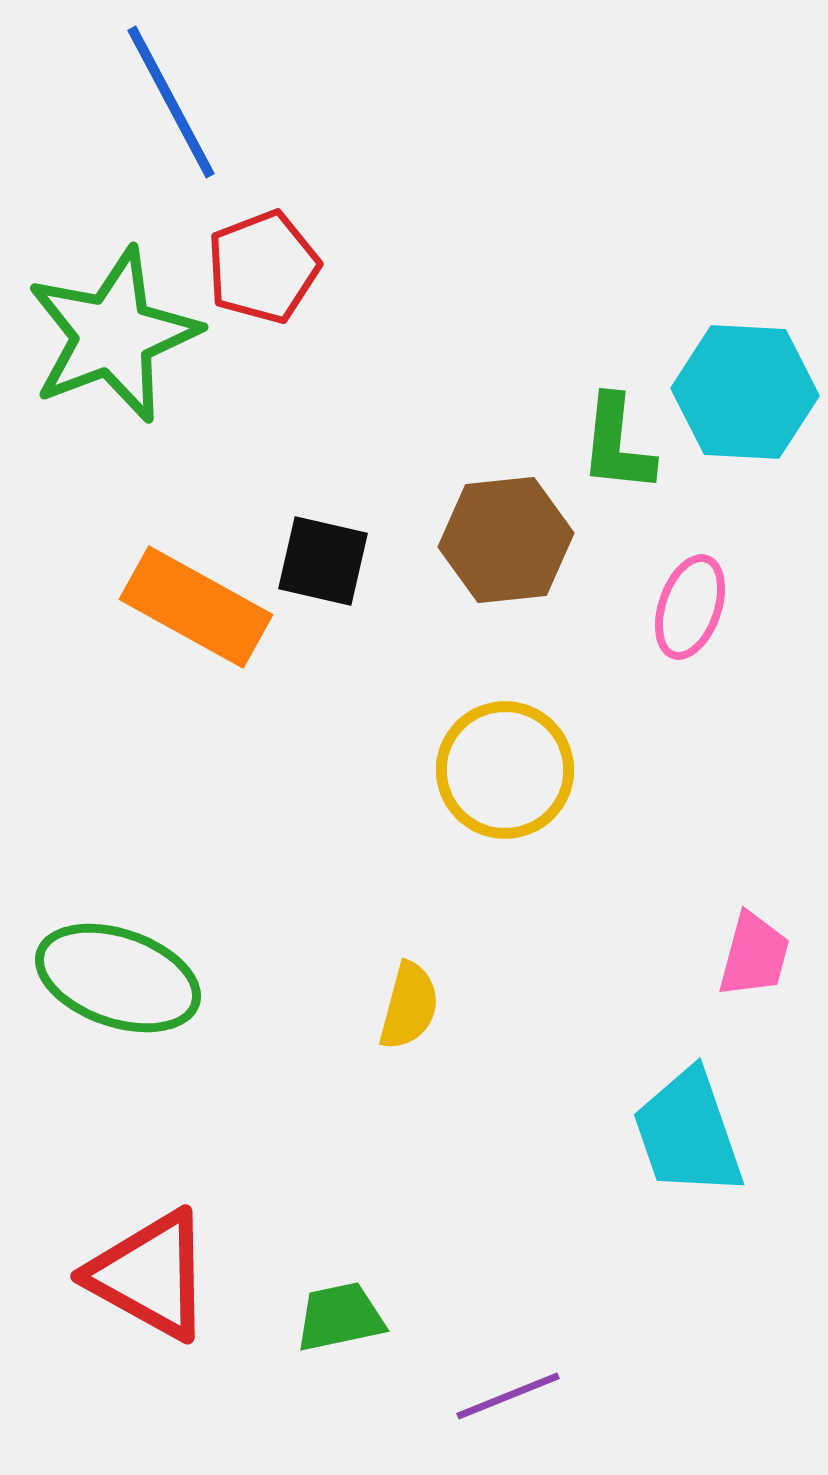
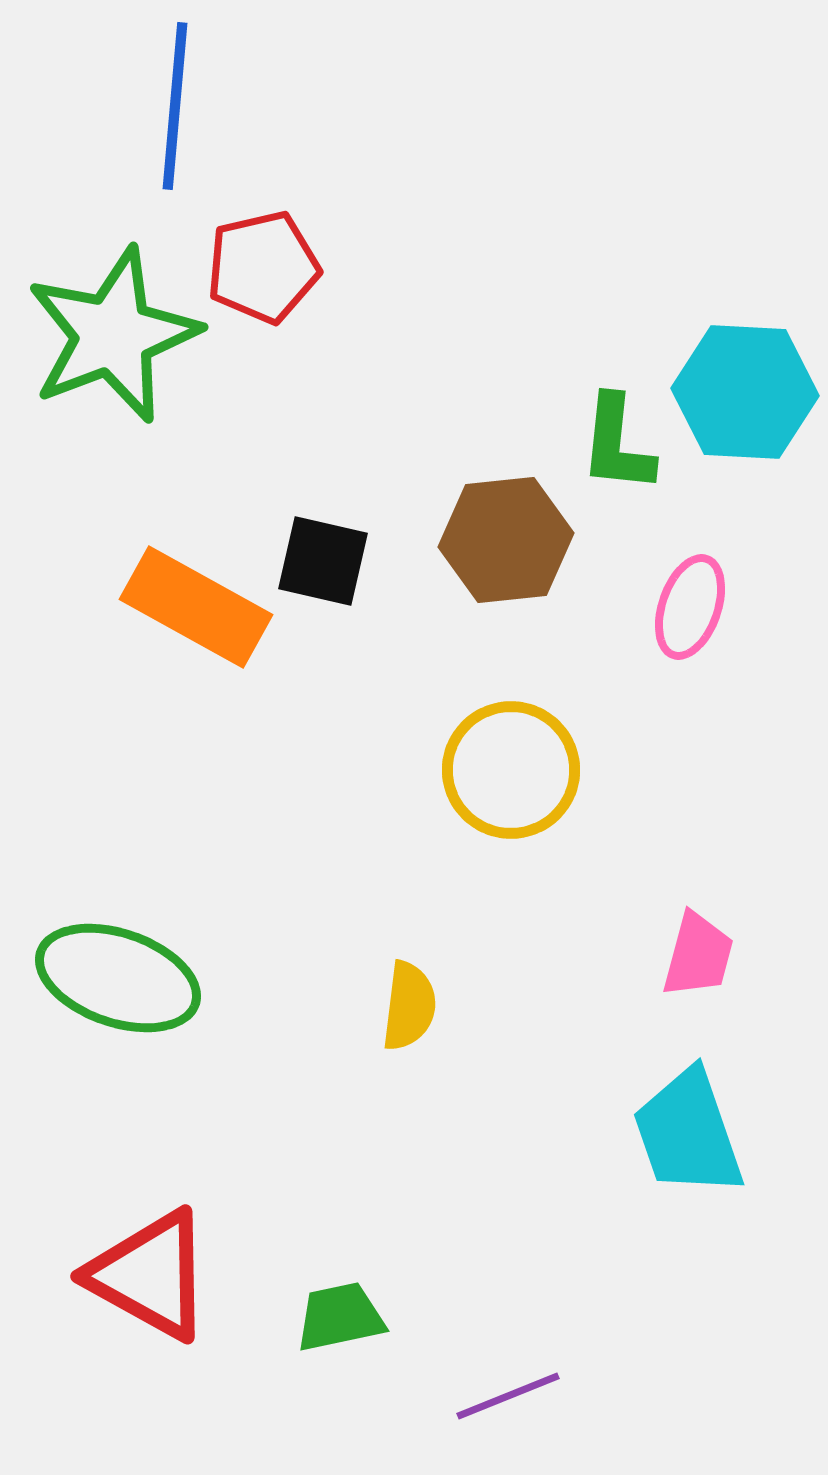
blue line: moved 4 px right, 4 px down; rotated 33 degrees clockwise
red pentagon: rotated 8 degrees clockwise
yellow circle: moved 6 px right
pink trapezoid: moved 56 px left
yellow semicircle: rotated 8 degrees counterclockwise
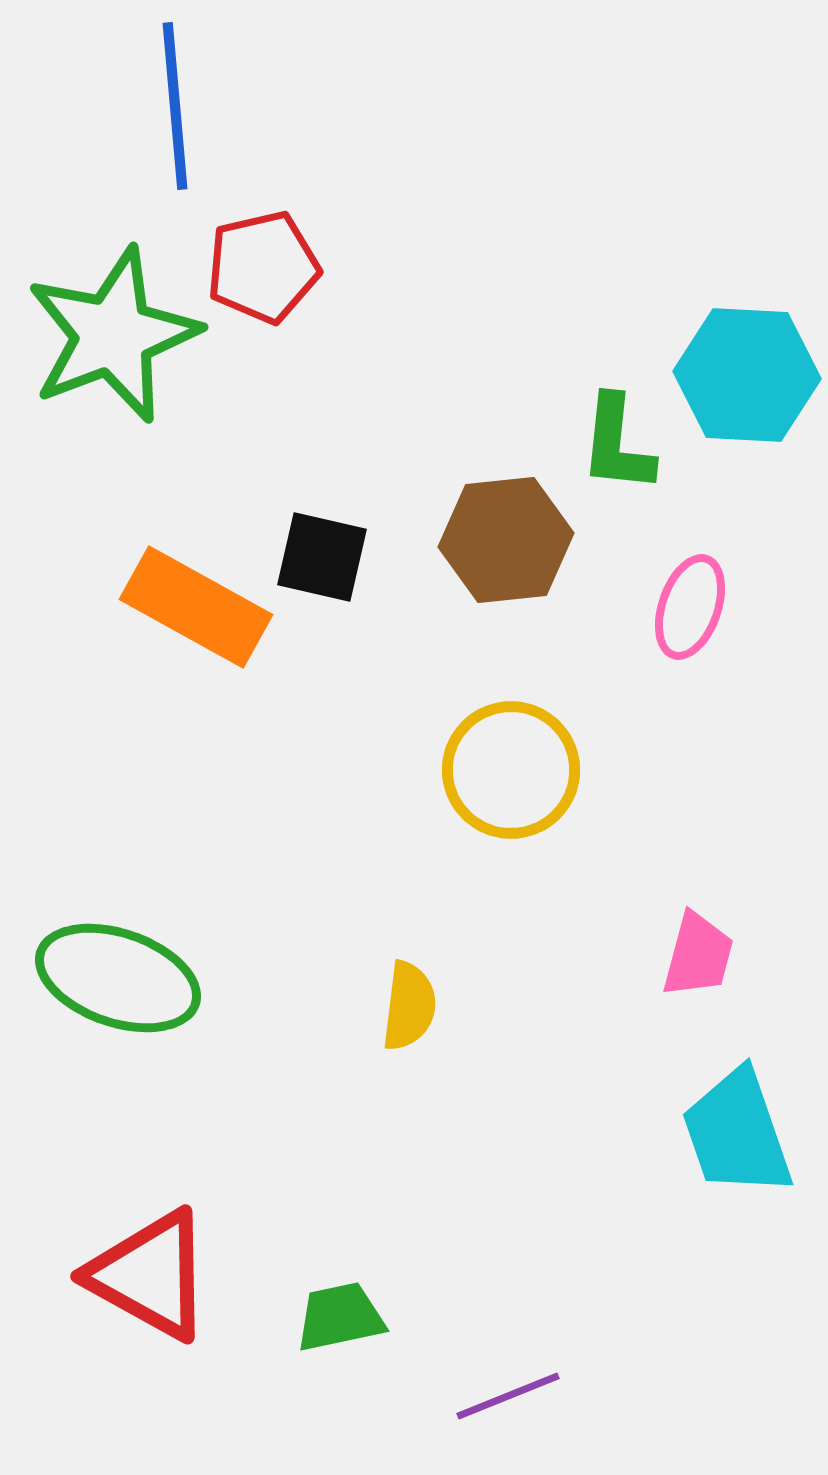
blue line: rotated 10 degrees counterclockwise
cyan hexagon: moved 2 px right, 17 px up
black square: moved 1 px left, 4 px up
cyan trapezoid: moved 49 px right
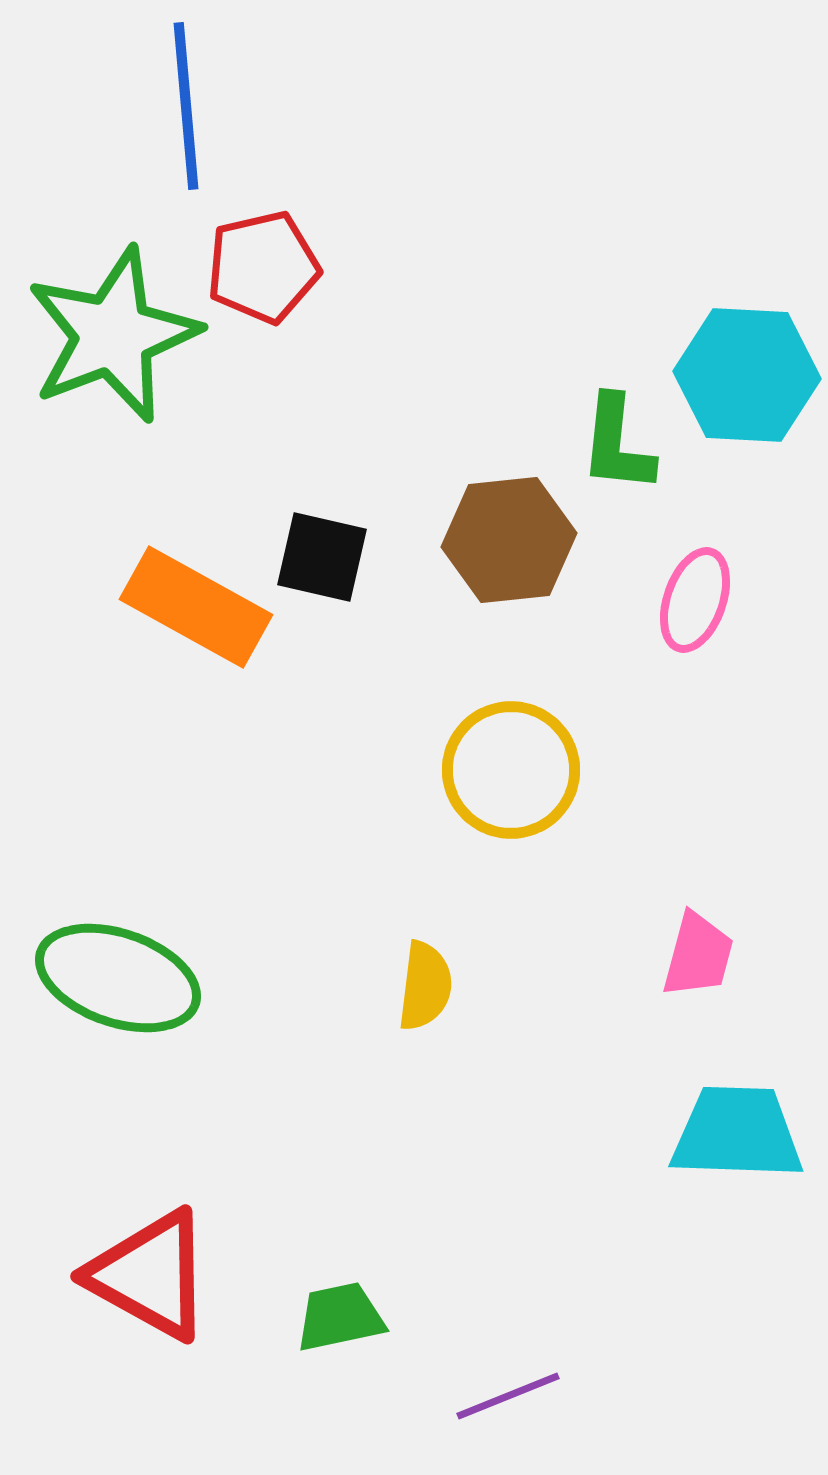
blue line: moved 11 px right
brown hexagon: moved 3 px right
pink ellipse: moved 5 px right, 7 px up
yellow semicircle: moved 16 px right, 20 px up
cyan trapezoid: rotated 111 degrees clockwise
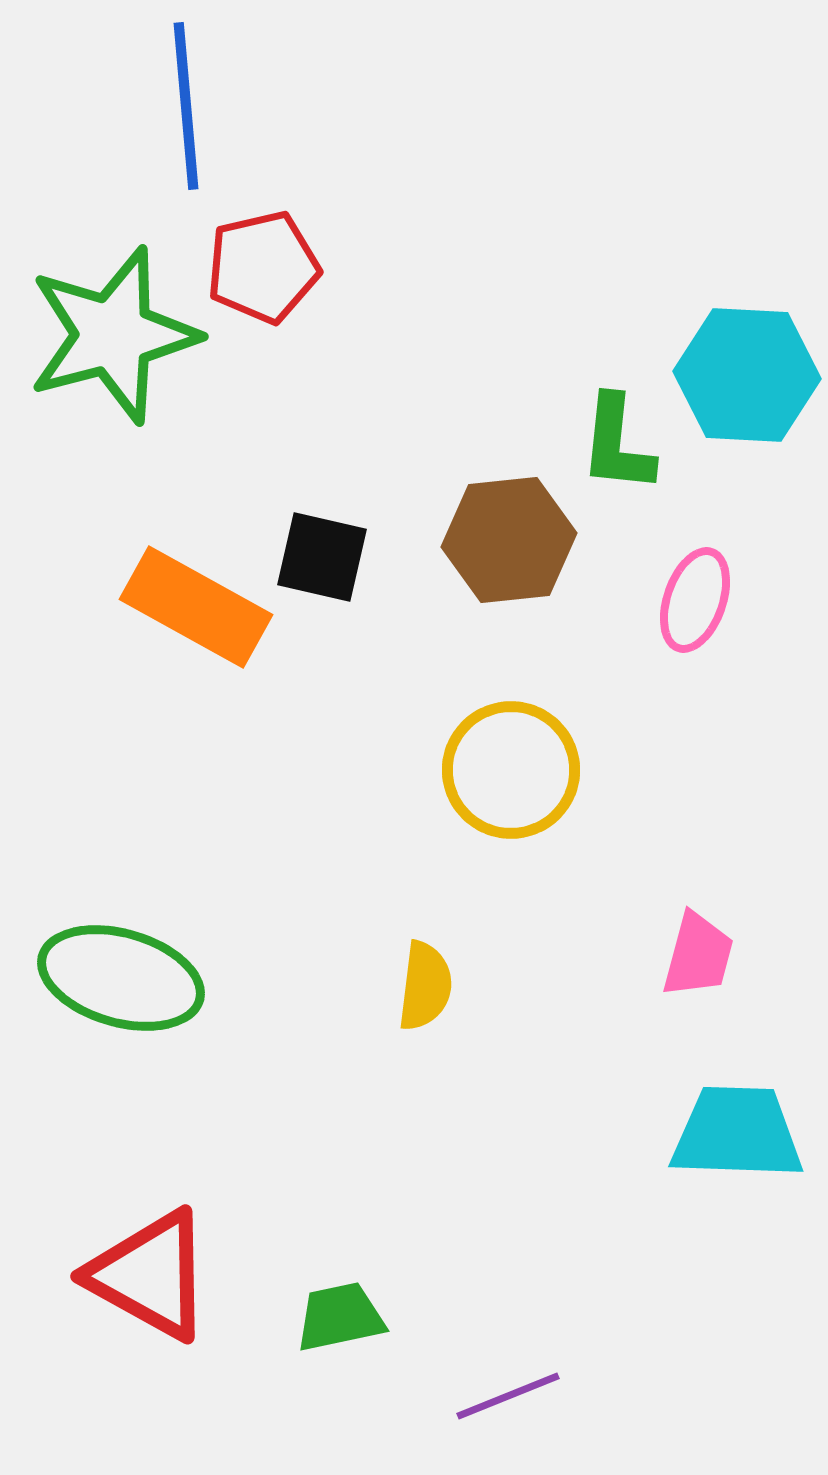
green star: rotated 6 degrees clockwise
green ellipse: moved 3 px right; rotated 3 degrees counterclockwise
